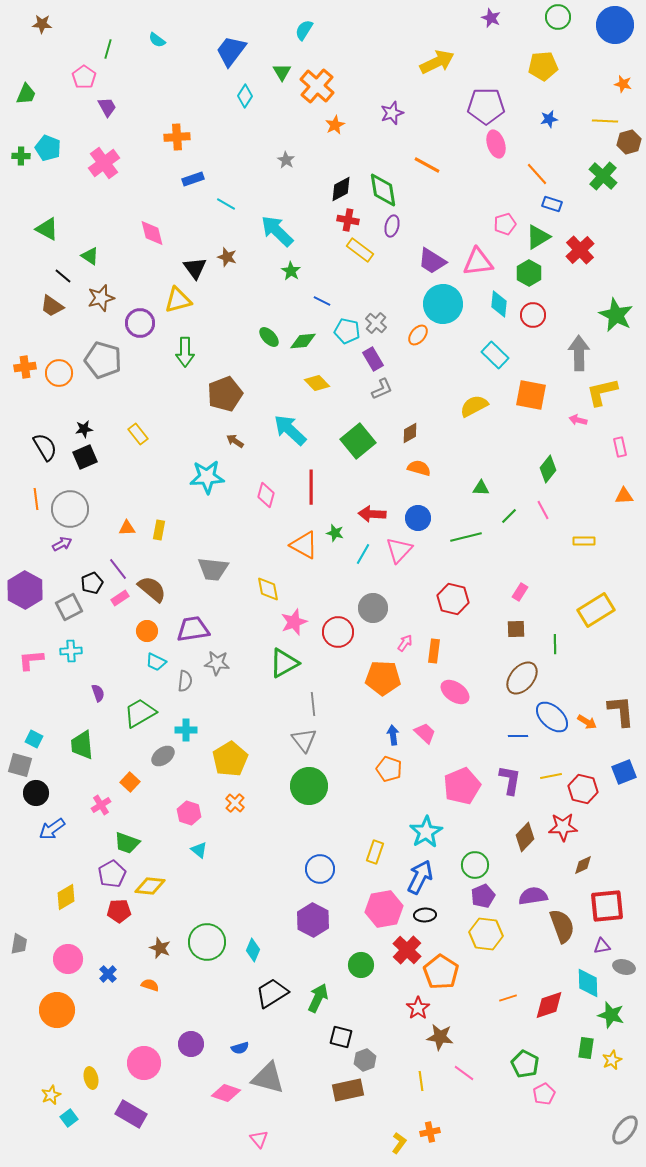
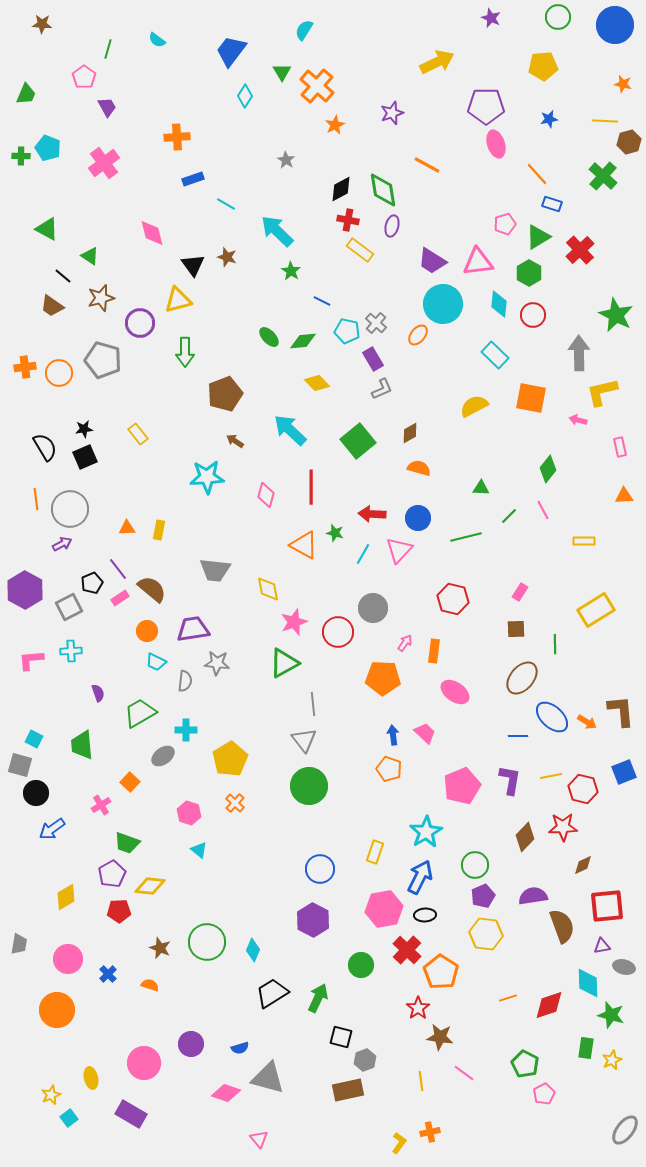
black triangle at (195, 268): moved 2 px left, 3 px up
orange square at (531, 395): moved 3 px down
gray trapezoid at (213, 569): moved 2 px right, 1 px down
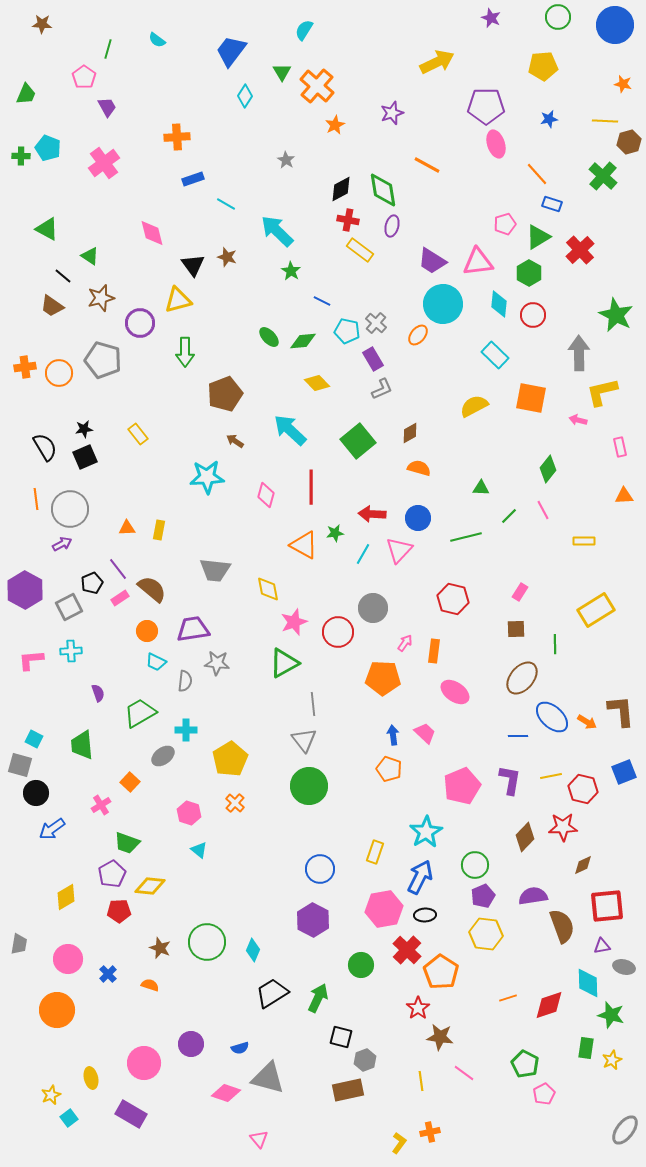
green star at (335, 533): rotated 24 degrees counterclockwise
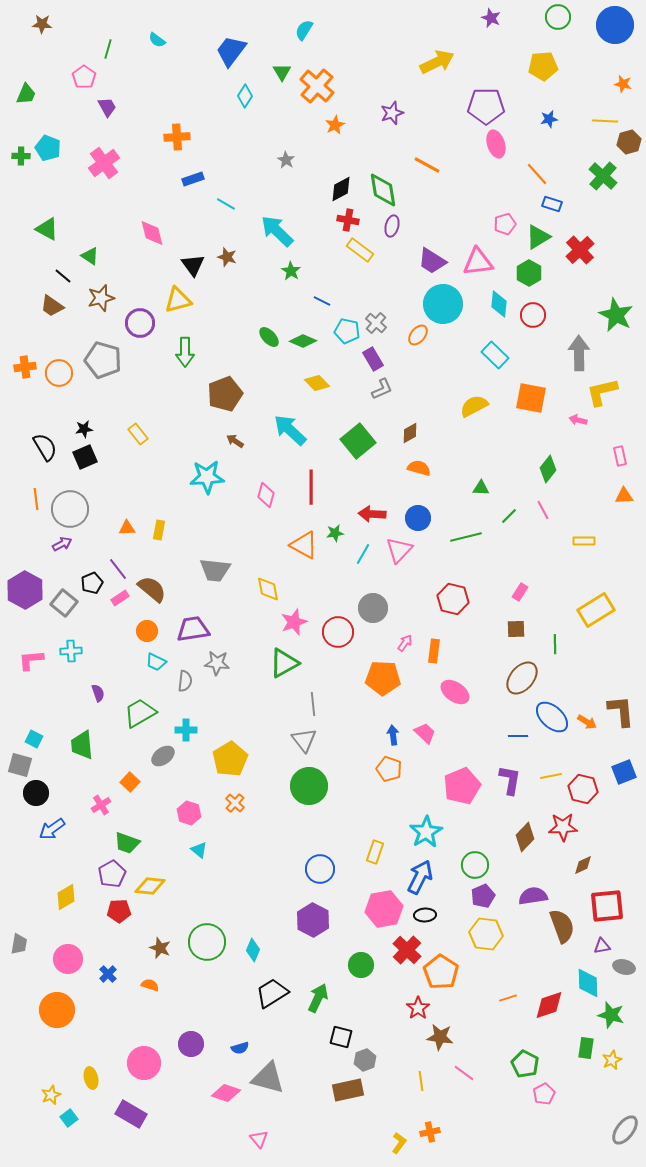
green diamond at (303, 341): rotated 28 degrees clockwise
pink rectangle at (620, 447): moved 9 px down
gray square at (69, 607): moved 5 px left, 4 px up; rotated 24 degrees counterclockwise
